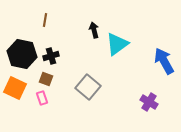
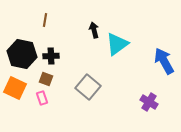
black cross: rotated 14 degrees clockwise
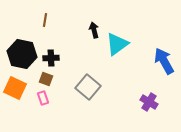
black cross: moved 2 px down
pink rectangle: moved 1 px right
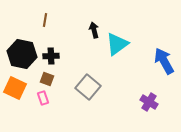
black cross: moved 2 px up
brown square: moved 1 px right
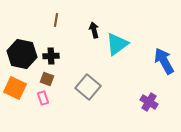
brown line: moved 11 px right
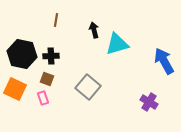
cyan triangle: rotated 20 degrees clockwise
orange square: moved 1 px down
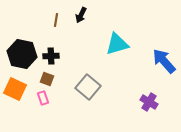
black arrow: moved 13 px left, 15 px up; rotated 140 degrees counterclockwise
blue arrow: rotated 12 degrees counterclockwise
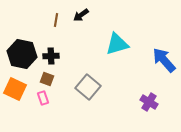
black arrow: rotated 28 degrees clockwise
blue arrow: moved 1 px up
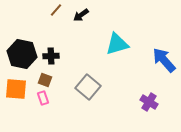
brown line: moved 10 px up; rotated 32 degrees clockwise
brown square: moved 2 px left, 1 px down
orange square: moved 1 px right; rotated 20 degrees counterclockwise
